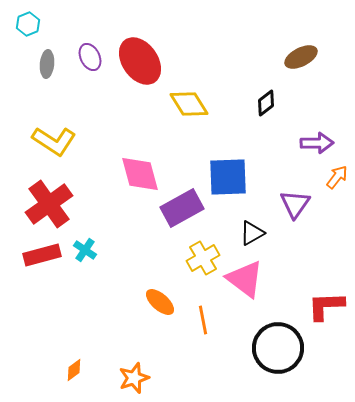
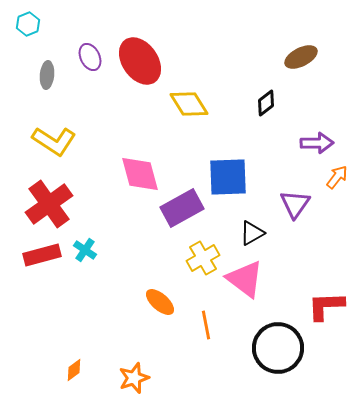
gray ellipse: moved 11 px down
orange line: moved 3 px right, 5 px down
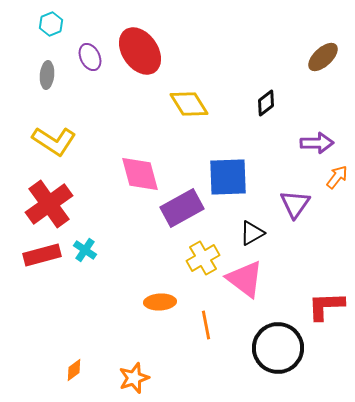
cyan hexagon: moved 23 px right
brown ellipse: moved 22 px right; rotated 16 degrees counterclockwise
red ellipse: moved 10 px up
orange ellipse: rotated 44 degrees counterclockwise
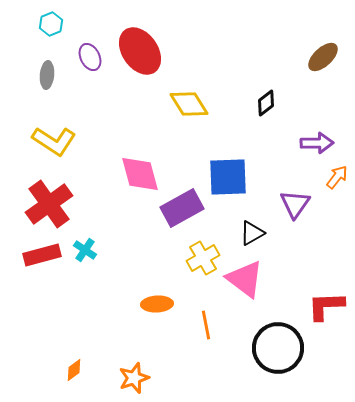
orange ellipse: moved 3 px left, 2 px down
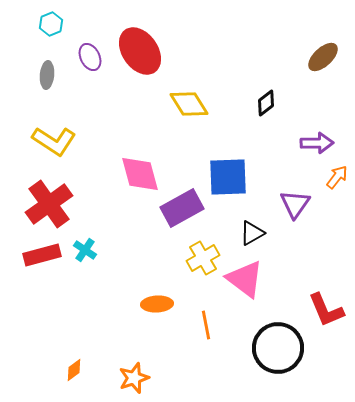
red L-shape: moved 4 px down; rotated 111 degrees counterclockwise
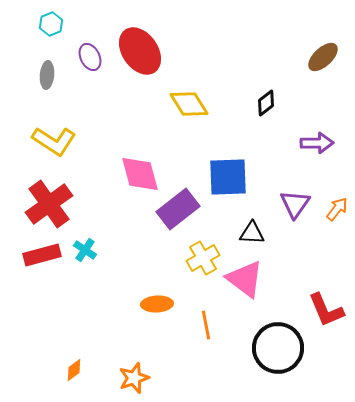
orange arrow: moved 32 px down
purple rectangle: moved 4 px left, 1 px down; rotated 9 degrees counterclockwise
black triangle: rotated 32 degrees clockwise
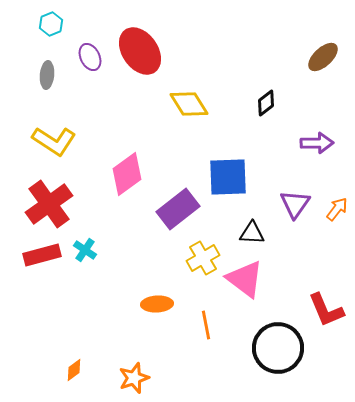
pink diamond: moved 13 px left; rotated 69 degrees clockwise
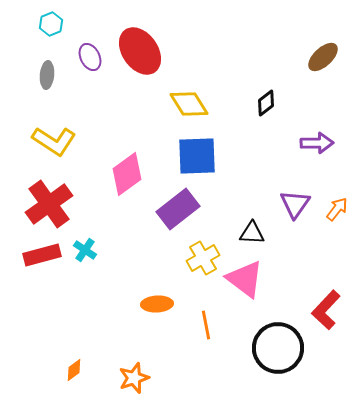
blue square: moved 31 px left, 21 px up
red L-shape: rotated 66 degrees clockwise
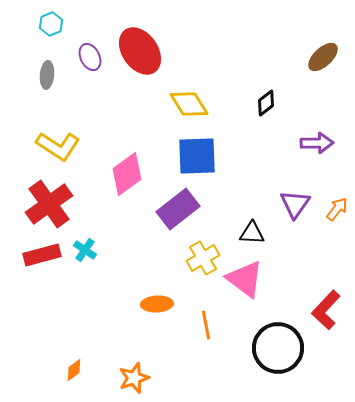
yellow L-shape: moved 4 px right, 5 px down
